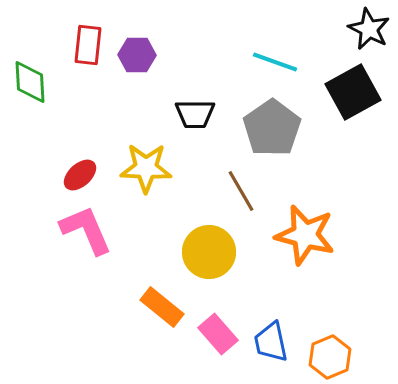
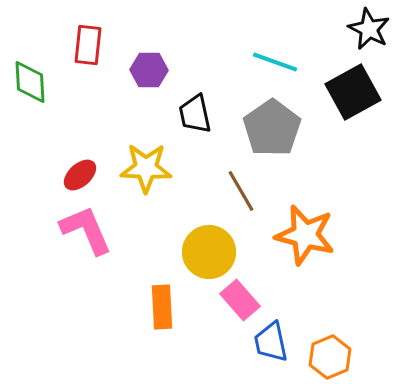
purple hexagon: moved 12 px right, 15 px down
black trapezoid: rotated 78 degrees clockwise
orange rectangle: rotated 48 degrees clockwise
pink rectangle: moved 22 px right, 34 px up
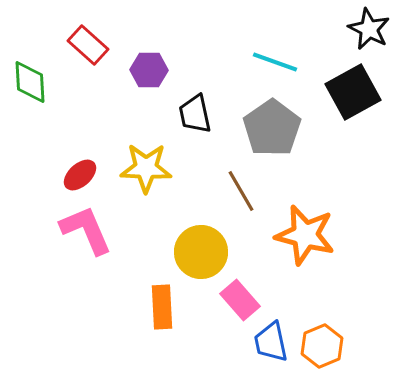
red rectangle: rotated 54 degrees counterclockwise
yellow circle: moved 8 px left
orange hexagon: moved 8 px left, 11 px up
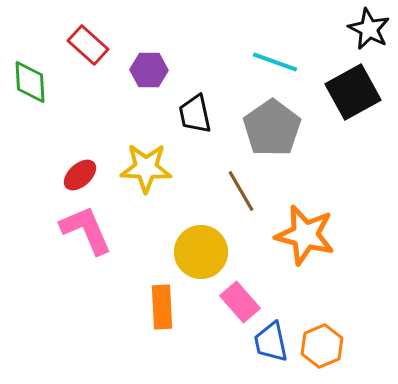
pink rectangle: moved 2 px down
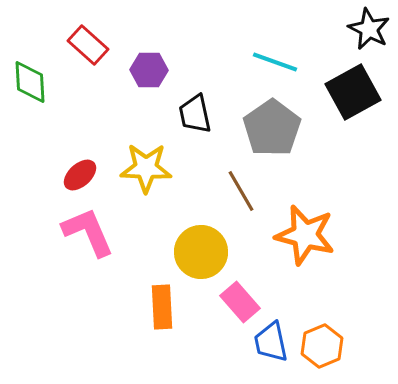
pink L-shape: moved 2 px right, 2 px down
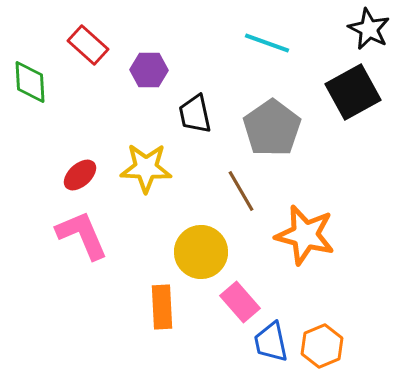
cyan line: moved 8 px left, 19 px up
pink L-shape: moved 6 px left, 3 px down
